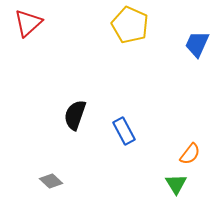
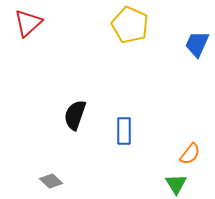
blue rectangle: rotated 28 degrees clockwise
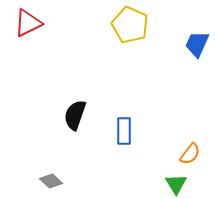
red triangle: rotated 16 degrees clockwise
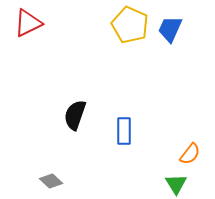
blue trapezoid: moved 27 px left, 15 px up
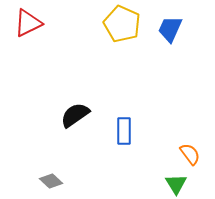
yellow pentagon: moved 8 px left, 1 px up
black semicircle: rotated 36 degrees clockwise
orange semicircle: rotated 75 degrees counterclockwise
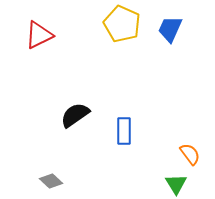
red triangle: moved 11 px right, 12 px down
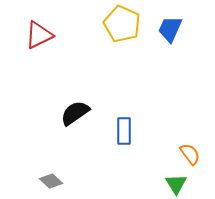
black semicircle: moved 2 px up
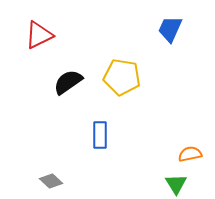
yellow pentagon: moved 53 px down; rotated 15 degrees counterclockwise
black semicircle: moved 7 px left, 31 px up
blue rectangle: moved 24 px left, 4 px down
orange semicircle: rotated 65 degrees counterclockwise
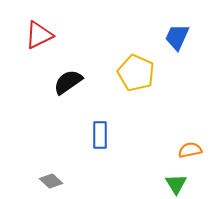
blue trapezoid: moved 7 px right, 8 px down
yellow pentagon: moved 14 px right, 4 px up; rotated 15 degrees clockwise
orange semicircle: moved 4 px up
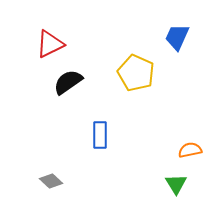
red triangle: moved 11 px right, 9 px down
